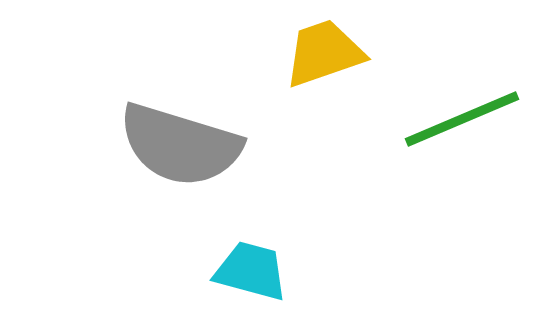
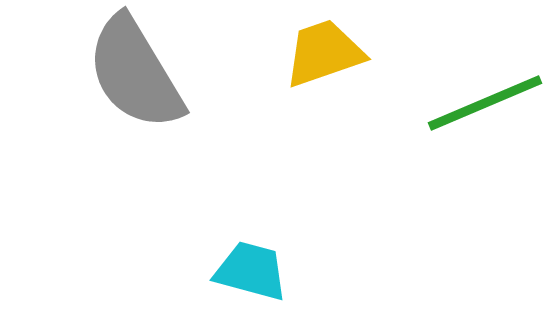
green line: moved 23 px right, 16 px up
gray semicircle: moved 45 px left, 72 px up; rotated 42 degrees clockwise
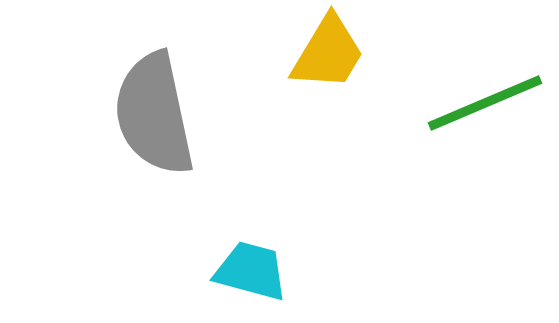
yellow trapezoid: moved 4 px right; rotated 140 degrees clockwise
gray semicircle: moved 19 px right, 41 px down; rotated 19 degrees clockwise
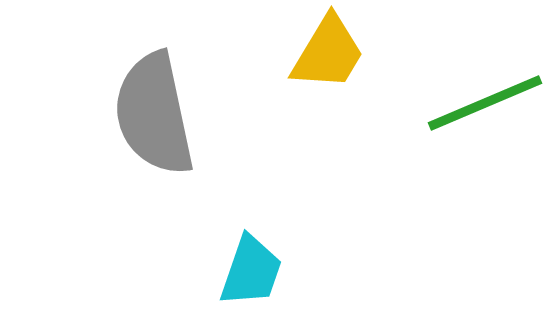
cyan trapezoid: rotated 94 degrees clockwise
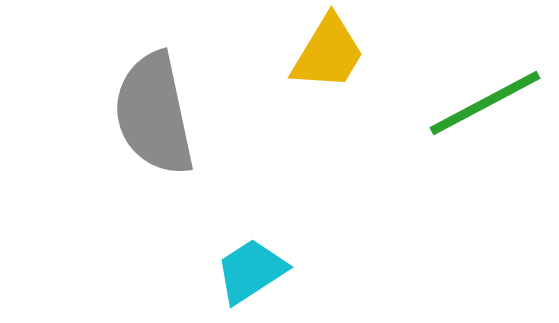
green line: rotated 5 degrees counterclockwise
cyan trapezoid: rotated 142 degrees counterclockwise
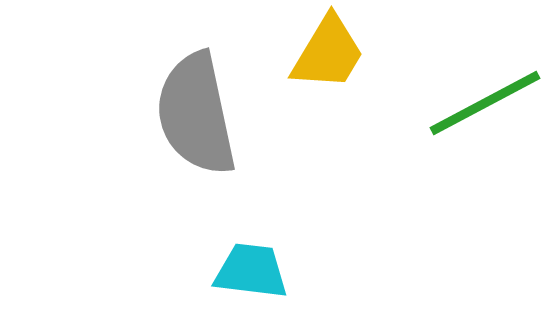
gray semicircle: moved 42 px right
cyan trapezoid: rotated 40 degrees clockwise
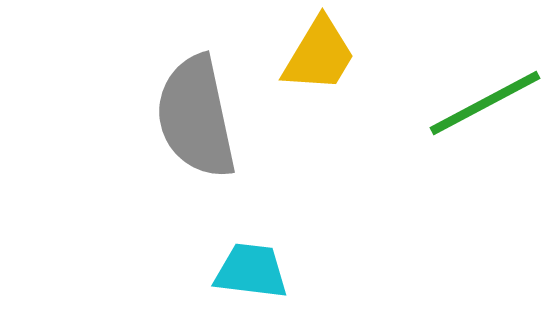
yellow trapezoid: moved 9 px left, 2 px down
gray semicircle: moved 3 px down
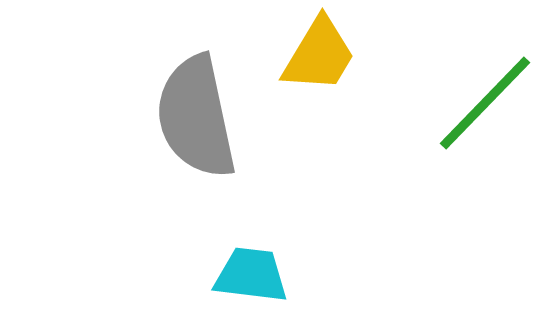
green line: rotated 18 degrees counterclockwise
cyan trapezoid: moved 4 px down
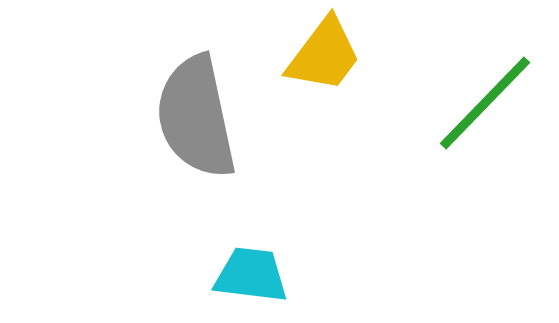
yellow trapezoid: moved 5 px right; rotated 6 degrees clockwise
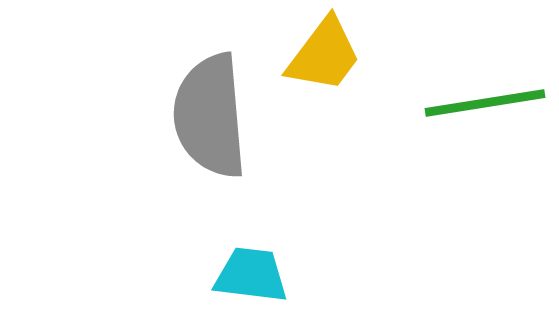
green line: rotated 37 degrees clockwise
gray semicircle: moved 14 px right, 1 px up; rotated 7 degrees clockwise
